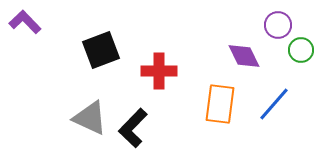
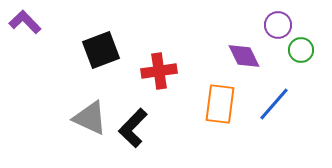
red cross: rotated 8 degrees counterclockwise
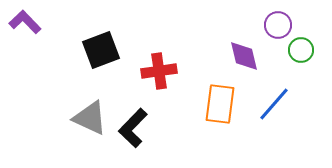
purple diamond: rotated 12 degrees clockwise
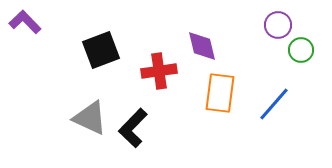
purple diamond: moved 42 px left, 10 px up
orange rectangle: moved 11 px up
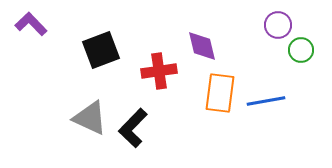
purple L-shape: moved 6 px right, 2 px down
blue line: moved 8 px left, 3 px up; rotated 39 degrees clockwise
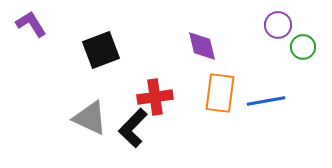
purple L-shape: rotated 12 degrees clockwise
green circle: moved 2 px right, 3 px up
red cross: moved 4 px left, 26 px down
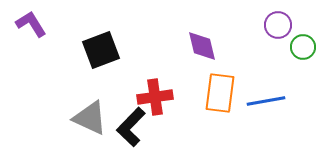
black L-shape: moved 2 px left, 1 px up
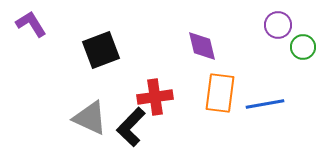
blue line: moved 1 px left, 3 px down
